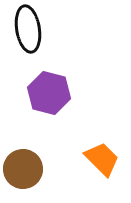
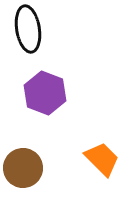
purple hexagon: moved 4 px left; rotated 6 degrees clockwise
brown circle: moved 1 px up
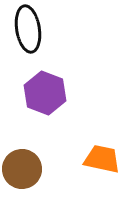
orange trapezoid: rotated 33 degrees counterclockwise
brown circle: moved 1 px left, 1 px down
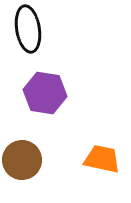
purple hexagon: rotated 12 degrees counterclockwise
brown circle: moved 9 px up
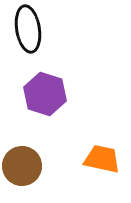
purple hexagon: moved 1 px down; rotated 9 degrees clockwise
brown circle: moved 6 px down
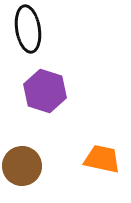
purple hexagon: moved 3 px up
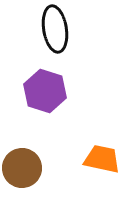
black ellipse: moved 27 px right
brown circle: moved 2 px down
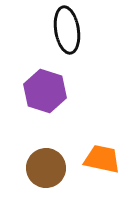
black ellipse: moved 12 px right, 1 px down
brown circle: moved 24 px right
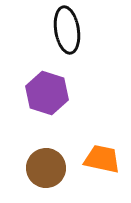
purple hexagon: moved 2 px right, 2 px down
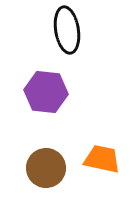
purple hexagon: moved 1 px left, 1 px up; rotated 12 degrees counterclockwise
